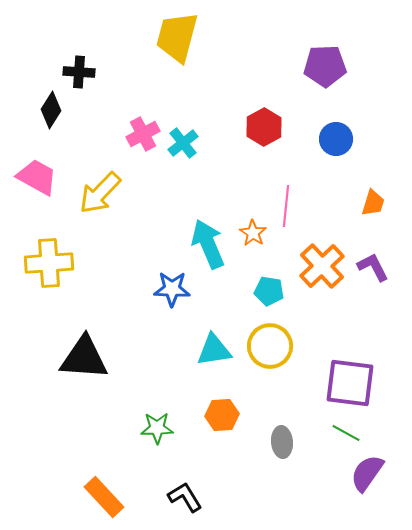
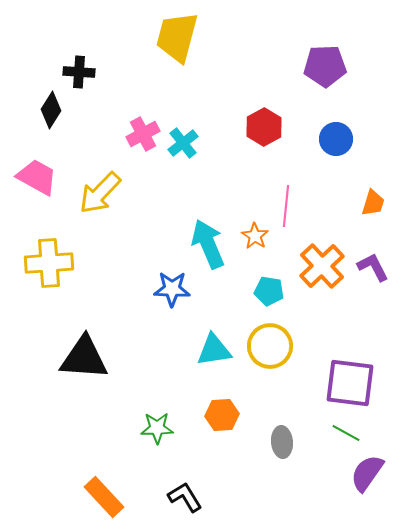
orange star: moved 2 px right, 3 px down
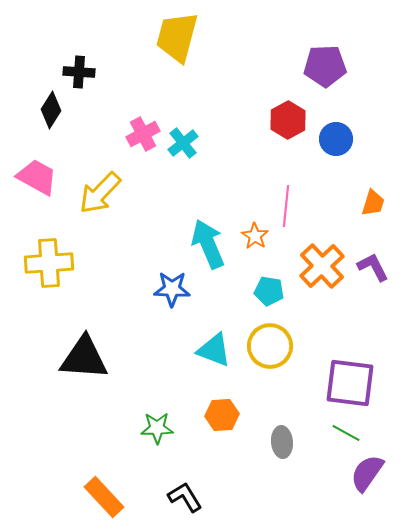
red hexagon: moved 24 px right, 7 px up
cyan triangle: rotated 30 degrees clockwise
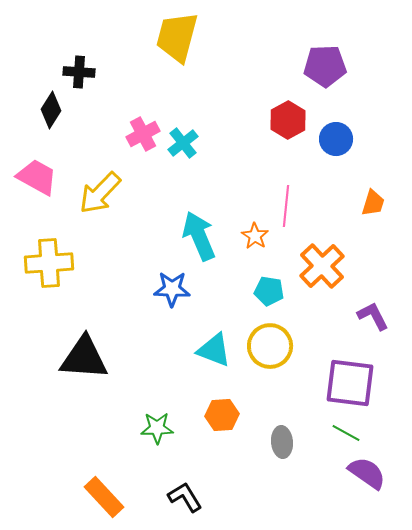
cyan arrow: moved 9 px left, 8 px up
purple L-shape: moved 49 px down
purple semicircle: rotated 90 degrees clockwise
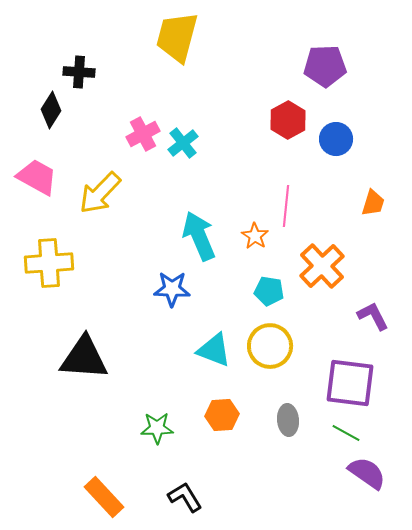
gray ellipse: moved 6 px right, 22 px up
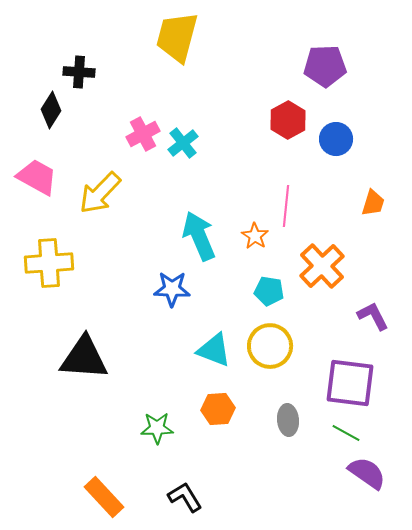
orange hexagon: moved 4 px left, 6 px up
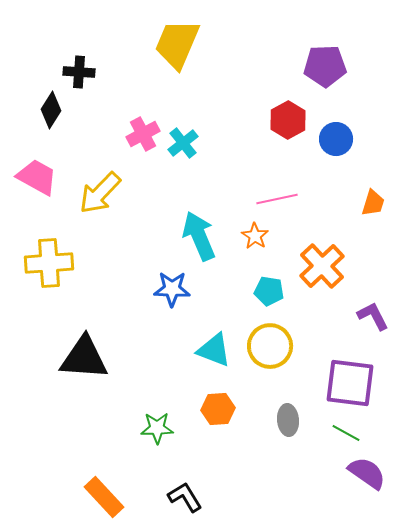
yellow trapezoid: moved 7 px down; rotated 8 degrees clockwise
pink line: moved 9 px left, 7 px up; rotated 72 degrees clockwise
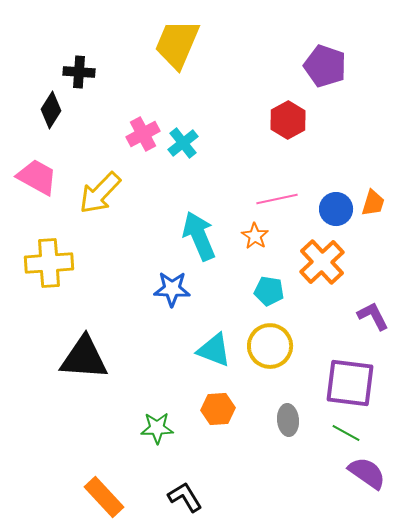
purple pentagon: rotated 21 degrees clockwise
blue circle: moved 70 px down
orange cross: moved 4 px up
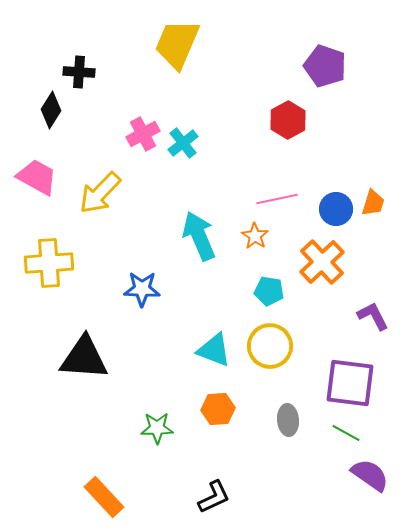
blue star: moved 30 px left
purple semicircle: moved 3 px right, 2 px down
black L-shape: moved 29 px right; rotated 96 degrees clockwise
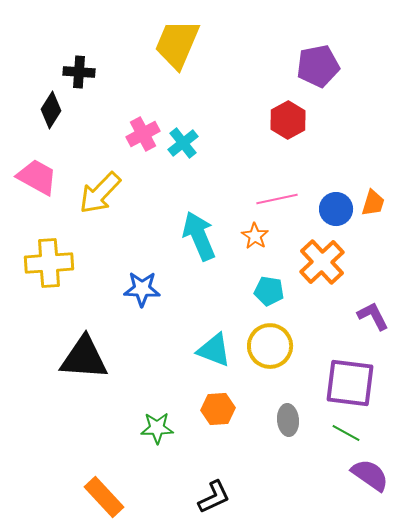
purple pentagon: moved 7 px left; rotated 30 degrees counterclockwise
